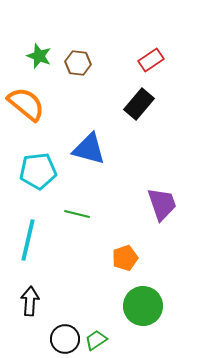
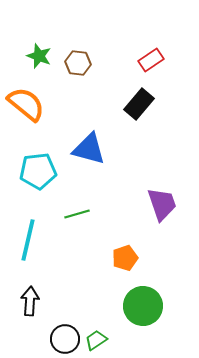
green line: rotated 30 degrees counterclockwise
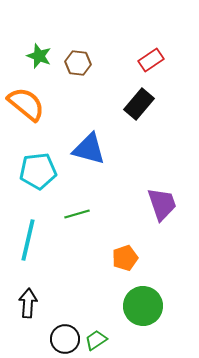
black arrow: moved 2 px left, 2 px down
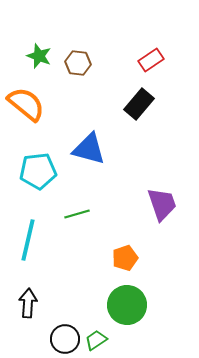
green circle: moved 16 px left, 1 px up
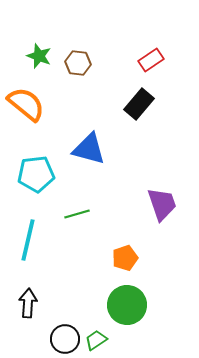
cyan pentagon: moved 2 px left, 3 px down
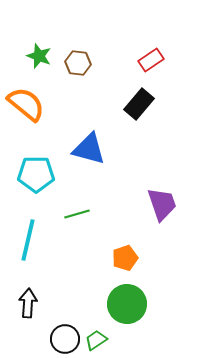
cyan pentagon: rotated 6 degrees clockwise
green circle: moved 1 px up
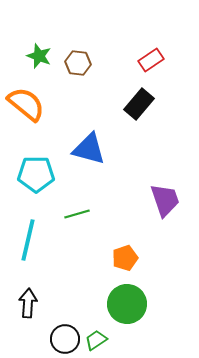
purple trapezoid: moved 3 px right, 4 px up
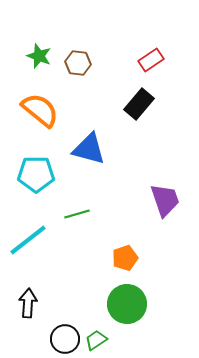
orange semicircle: moved 14 px right, 6 px down
cyan line: rotated 39 degrees clockwise
